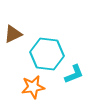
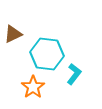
cyan L-shape: rotated 30 degrees counterclockwise
orange star: rotated 25 degrees counterclockwise
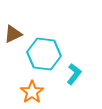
cyan hexagon: moved 3 px left
orange star: moved 1 px left, 5 px down
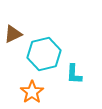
cyan hexagon: rotated 20 degrees counterclockwise
cyan L-shape: rotated 145 degrees clockwise
